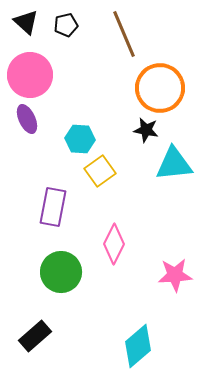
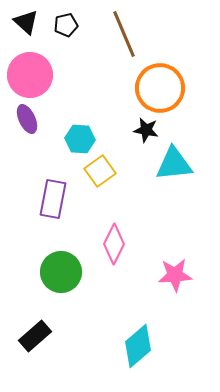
purple rectangle: moved 8 px up
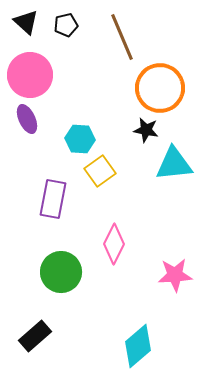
brown line: moved 2 px left, 3 px down
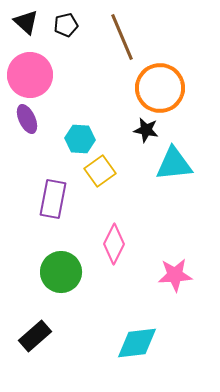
cyan diamond: moved 1 px left, 3 px up; rotated 33 degrees clockwise
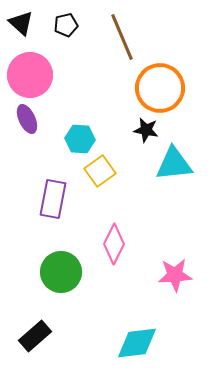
black triangle: moved 5 px left, 1 px down
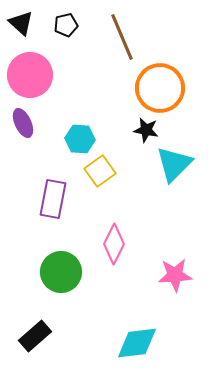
purple ellipse: moved 4 px left, 4 px down
cyan triangle: rotated 39 degrees counterclockwise
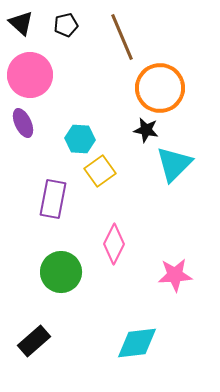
black rectangle: moved 1 px left, 5 px down
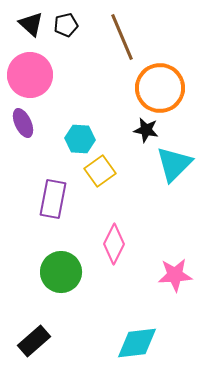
black triangle: moved 10 px right, 1 px down
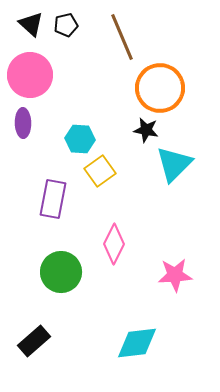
purple ellipse: rotated 24 degrees clockwise
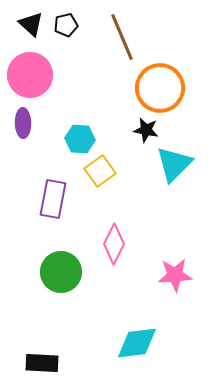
black rectangle: moved 8 px right, 22 px down; rotated 44 degrees clockwise
